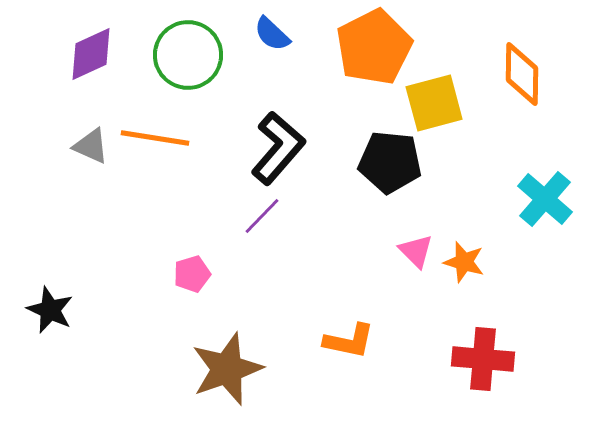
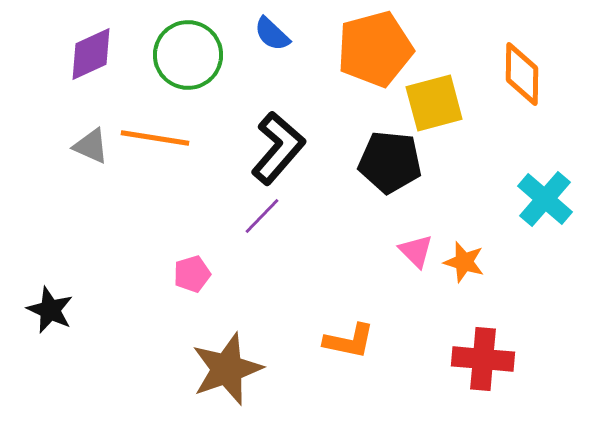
orange pentagon: moved 1 px right, 2 px down; rotated 12 degrees clockwise
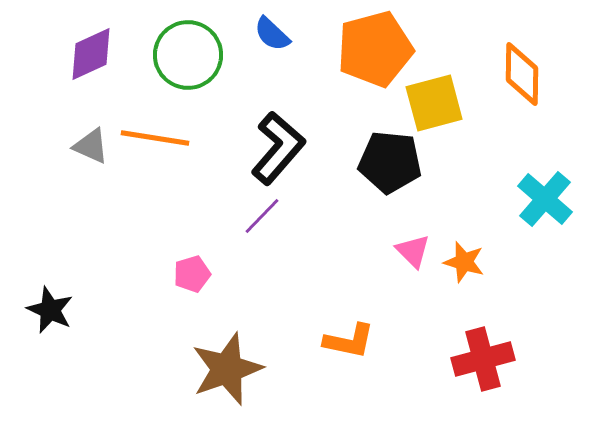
pink triangle: moved 3 px left
red cross: rotated 20 degrees counterclockwise
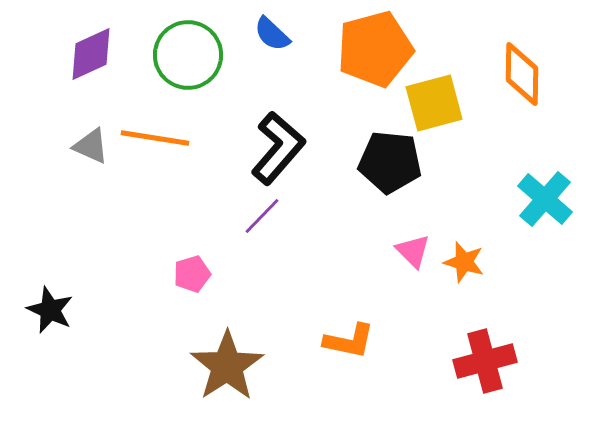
red cross: moved 2 px right, 2 px down
brown star: moved 3 px up; rotated 14 degrees counterclockwise
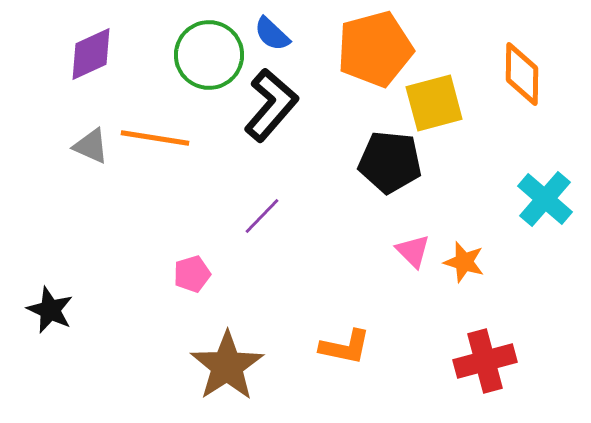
green circle: moved 21 px right
black L-shape: moved 7 px left, 43 px up
orange L-shape: moved 4 px left, 6 px down
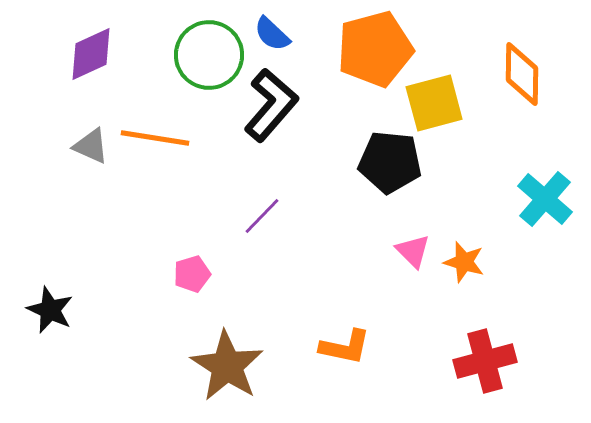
brown star: rotated 6 degrees counterclockwise
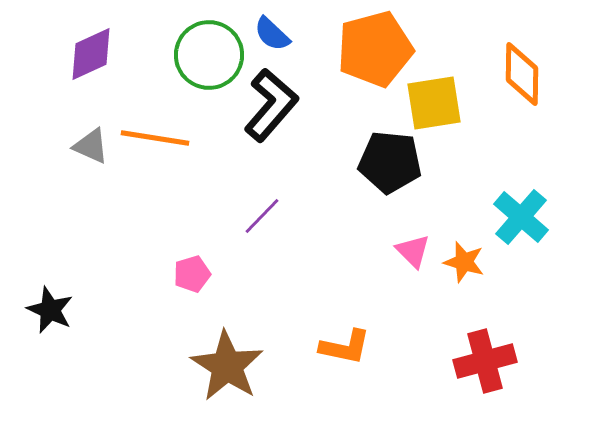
yellow square: rotated 6 degrees clockwise
cyan cross: moved 24 px left, 18 px down
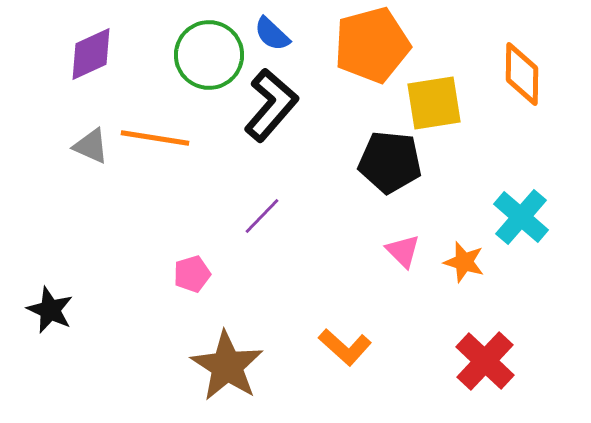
orange pentagon: moved 3 px left, 4 px up
pink triangle: moved 10 px left
orange L-shape: rotated 30 degrees clockwise
red cross: rotated 32 degrees counterclockwise
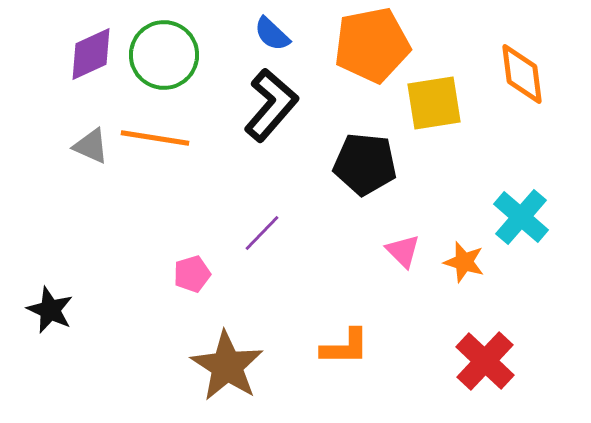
orange pentagon: rotated 4 degrees clockwise
green circle: moved 45 px left
orange diamond: rotated 8 degrees counterclockwise
black pentagon: moved 25 px left, 2 px down
purple line: moved 17 px down
orange L-shape: rotated 42 degrees counterclockwise
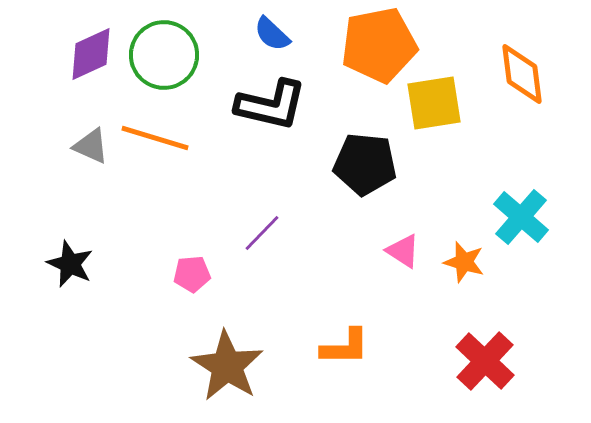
orange pentagon: moved 7 px right
black L-shape: rotated 62 degrees clockwise
orange line: rotated 8 degrees clockwise
pink triangle: rotated 12 degrees counterclockwise
pink pentagon: rotated 12 degrees clockwise
black star: moved 20 px right, 46 px up
